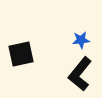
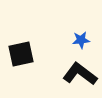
black L-shape: rotated 88 degrees clockwise
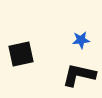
black L-shape: moved 1 px left, 1 px down; rotated 24 degrees counterclockwise
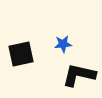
blue star: moved 18 px left, 4 px down
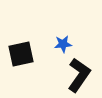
black L-shape: rotated 112 degrees clockwise
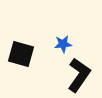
black square: rotated 28 degrees clockwise
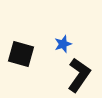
blue star: rotated 12 degrees counterclockwise
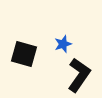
black square: moved 3 px right
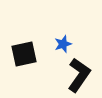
black square: rotated 28 degrees counterclockwise
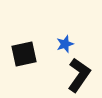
blue star: moved 2 px right
